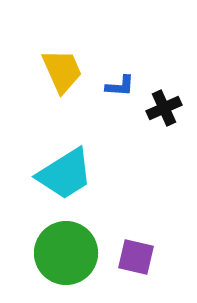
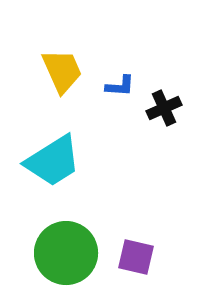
cyan trapezoid: moved 12 px left, 13 px up
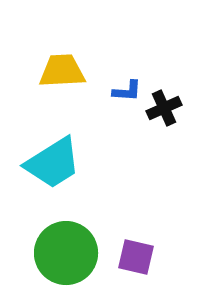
yellow trapezoid: rotated 69 degrees counterclockwise
blue L-shape: moved 7 px right, 5 px down
cyan trapezoid: moved 2 px down
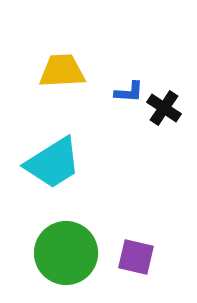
blue L-shape: moved 2 px right, 1 px down
black cross: rotated 32 degrees counterclockwise
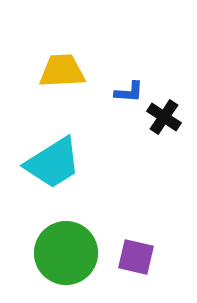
black cross: moved 9 px down
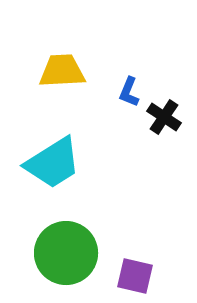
blue L-shape: rotated 108 degrees clockwise
purple square: moved 1 px left, 19 px down
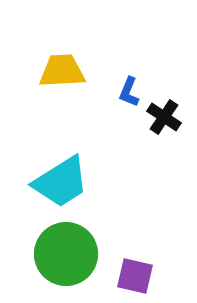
cyan trapezoid: moved 8 px right, 19 px down
green circle: moved 1 px down
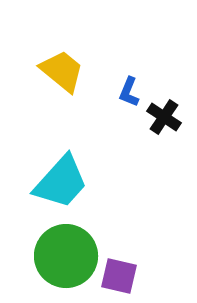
yellow trapezoid: rotated 42 degrees clockwise
cyan trapezoid: rotated 16 degrees counterclockwise
green circle: moved 2 px down
purple square: moved 16 px left
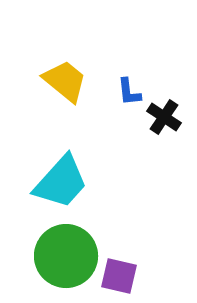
yellow trapezoid: moved 3 px right, 10 px down
blue L-shape: rotated 28 degrees counterclockwise
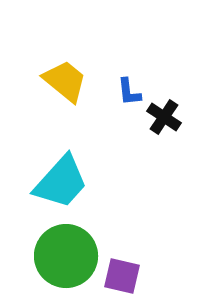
purple square: moved 3 px right
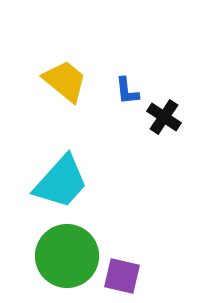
blue L-shape: moved 2 px left, 1 px up
green circle: moved 1 px right
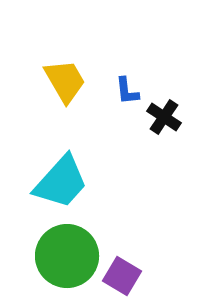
yellow trapezoid: rotated 21 degrees clockwise
purple square: rotated 18 degrees clockwise
